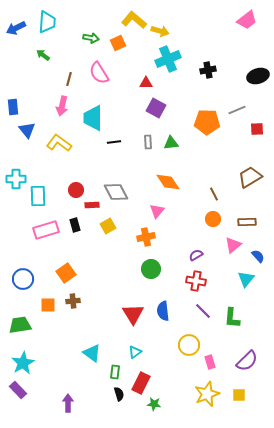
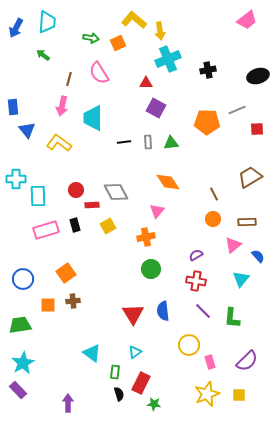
blue arrow at (16, 28): rotated 36 degrees counterclockwise
yellow arrow at (160, 31): rotated 66 degrees clockwise
black line at (114, 142): moved 10 px right
cyan triangle at (246, 279): moved 5 px left
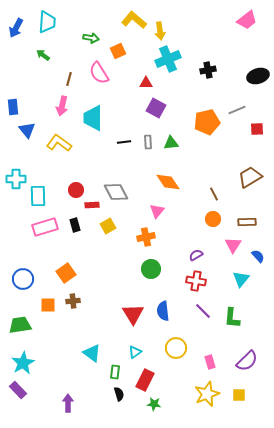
orange square at (118, 43): moved 8 px down
orange pentagon at (207, 122): rotated 15 degrees counterclockwise
pink rectangle at (46, 230): moved 1 px left, 3 px up
pink triangle at (233, 245): rotated 18 degrees counterclockwise
yellow circle at (189, 345): moved 13 px left, 3 px down
red rectangle at (141, 383): moved 4 px right, 3 px up
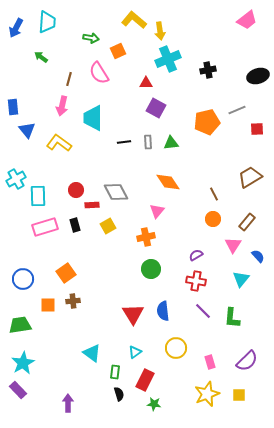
green arrow at (43, 55): moved 2 px left, 2 px down
cyan cross at (16, 179): rotated 30 degrees counterclockwise
brown rectangle at (247, 222): rotated 48 degrees counterclockwise
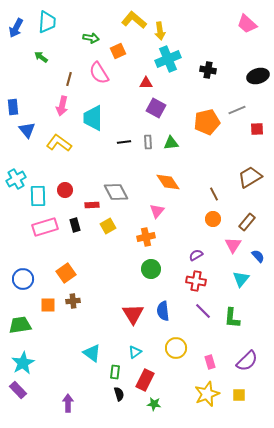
pink trapezoid at (247, 20): moved 4 px down; rotated 80 degrees clockwise
black cross at (208, 70): rotated 21 degrees clockwise
red circle at (76, 190): moved 11 px left
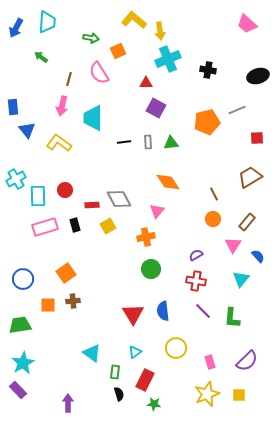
red square at (257, 129): moved 9 px down
gray diamond at (116, 192): moved 3 px right, 7 px down
